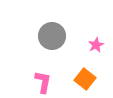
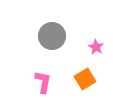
pink star: moved 2 px down; rotated 14 degrees counterclockwise
orange square: rotated 20 degrees clockwise
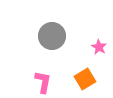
pink star: moved 3 px right
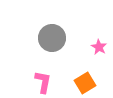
gray circle: moved 2 px down
orange square: moved 4 px down
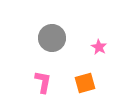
orange square: rotated 15 degrees clockwise
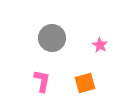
pink star: moved 1 px right, 2 px up
pink L-shape: moved 1 px left, 1 px up
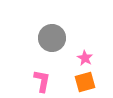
pink star: moved 15 px left, 13 px down
orange square: moved 1 px up
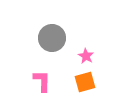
pink star: moved 1 px right, 2 px up
pink L-shape: rotated 10 degrees counterclockwise
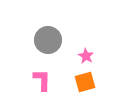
gray circle: moved 4 px left, 2 px down
pink L-shape: moved 1 px up
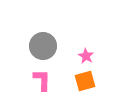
gray circle: moved 5 px left, 6 px down
orange square: moved 1 px up
